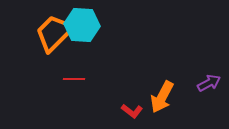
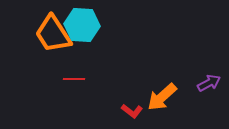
orange trapezoid: moved 1 px left, 1 px down; rotated 78 degrees counterclockwise
orange arrow: rotated 20 degrees clockwise
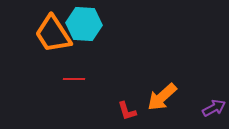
cyan hexagon: moved 2 px right, 1 px up
purple arrow: moved 5 px right, 25 px down
red L-shape: moved 5 px left; rotated 35 degrees clockwise
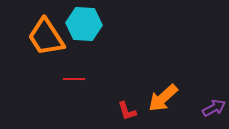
orange trapezoid: moved 7 px left, 3 px down
orange arrow: moved 1 px right, 1 px down
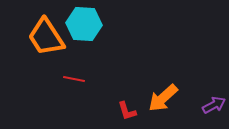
red line: rotated 10 degrees clockwise
purple arrow: moved 3 px up
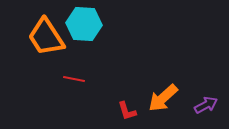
purple arrow: moved 8 px left
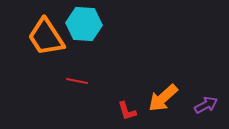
red line: moved 3 px right, 2 px down
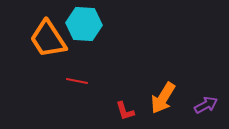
orange trapezoid: moved 2 px right, 2 px down
orange arrow: rotated 16 degrees counterclockwise
red L-shape: moved 2 px left
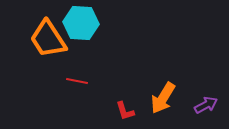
cyan hexagon: moved 3 px left, 1 px up
